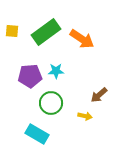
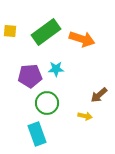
yellow square: moved 2 px left
orange arrow: rotated 15 degrees counterclockwise
cyan star: moved 2 px up
green circle: moved 4 px left
cyan rectangle: rotated 40 degrees clockwise
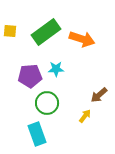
yellow arrow: rotated 64 degrees counterclockwise
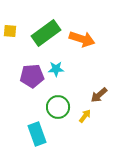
green rectangle: moved 1 px down
purple pentagon: moved 2 px right
green circle: moved 11 px right, 4 px down
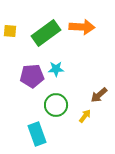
orange arrow: moved 12 px up; rotated 15 degrees counterclockwise
green circle: moved 2 px left, 2 px up
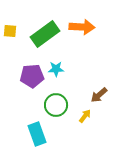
green rectangle: moved 1 px left, 1 px down
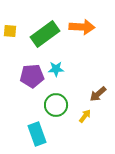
brown arrow: moved 1 px left, 1 px up
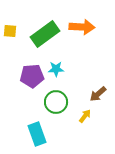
green circle: moved 3 px up
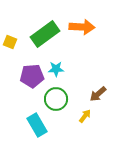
yellow square: moved 11 px down; rotated 16 degrees clockwise
green circle: moved 3 px up
cyan rectangle: moved 9 px up; rotated 10 degrees counterclockwise
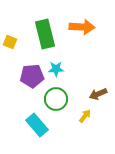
green rectangle: rotated 68 degrees counterclockwise
brown arrow: rotated 18 degrees clockwise
cyan rectangle: rotated 10 degrees counterclockwise
